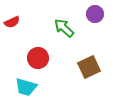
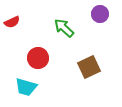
purple circle: moved 5 px right
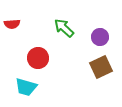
purple circle: moved 23 px down
red semicircle: moved 2 px down; rotated 21 degrees clockwise
brown square: moved 12 px right
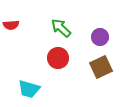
red semicircle: moved 1 px left, 1 px down
green arrow: moved 3 px left
red circle: moved 20 px right
cyan trapezoid: moved 3 px right, 2 px down
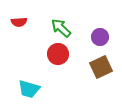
red semicircle: moved 8 px right, 3 px up
red circle: moved 4 px up
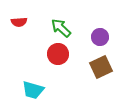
cyan trapezoid: moved 4 px right, 1 px down
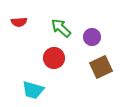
purple circle: moved 8 px left
red circle: moved 4 px left, 4 px down
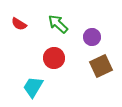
red semicircle: moved 2 px down; rotated 35 degrees clockwise
green arrow: moved 3 px left, 4 px up
brown square: moved 1 px up
cyan trapezoid: moved 3 px up; rotated 105 degrees clockwise
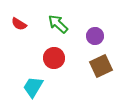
purple circle: moved 3 px right, 1 px up
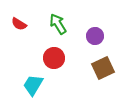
green arrow: rotated 15 degrees clockwise
brown square: moved 2 px right, 2 px down
cyan trapezoid: moved 2 px up
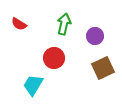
green arrow: moved 6 px right; rotated 45 degrees clockwise
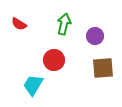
red circle: moved 2 px down
brown square: rotated 20 degrees clockwise
